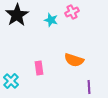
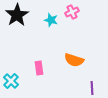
purple line: moved 3 px right, 1 px down
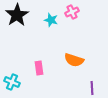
cyan cross: moved 1 px right, 1 px down; rotated 21 degrees counterclockwise
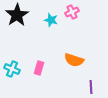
pink rectangle: rotated 24 degrees clockwise
cyan cross: moved 13 px up
purple line: moved 1 px left, 1 px up
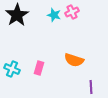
cyan star: moved 3 px right, 5 px up
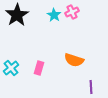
cyan star: rotated 16 degrees clockwise
cyan cross: moved 1 px left, 1 px up; rotated 28 degrees clockwise
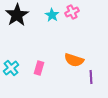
cyan star: moved 2 px left
purple line: moved 10 px up
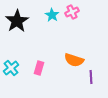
black star: moved 6 px down
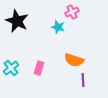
cyan star: moved 6 px right, 12 px down; rotated 16 degrees counterclockwise
black star: rotated 15 degrees counterclockwise
purple line: moved 8 px left, 3 px down
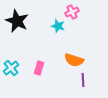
cyan star: moved 1 px up
